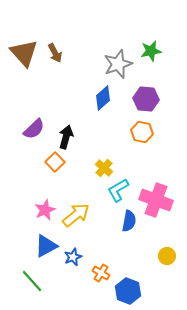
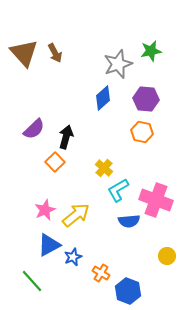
blue semicircle: rotated 75 degrees clockwise
blue triangle: moved 3 px right, 1 px up
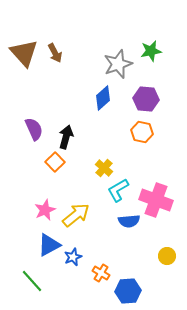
purple semicircle: rotated 70 degrees counterclockwise
blue hexagon: rotated 25 degrees counterclockwise
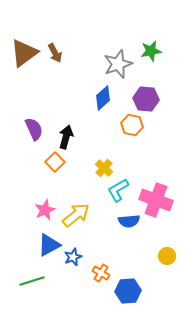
brown triangle: rotated 36 degrees clockwise
orange hexagon: moved 10 px left, 7 px up
green line: rotated 65 degrees counterclockwise
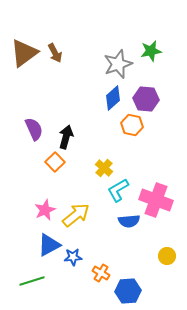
blue diamond: moved 10 px right
blue star: rotated 18 degrees clockwise
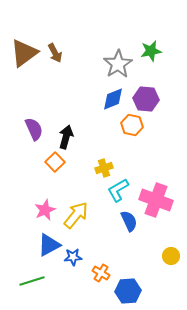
gray star: rotated 12 degrees counterclockwise
blue diamond: moved 1 px down; rotated 20 degrees clockwise
yellow cross: rotated 30 degrees clockwise
yellow arrow: rotated 12 degrees counterclockwise
blue semicircle: rotated 110 degrees counterclockwise
yellow circle: moved 4 px right
